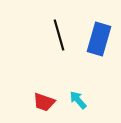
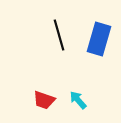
red trapezoid: moved 2 px up
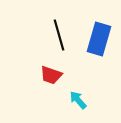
red trapezoid: moved 7 px right, 25 px up
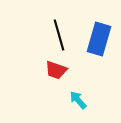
red trapezoid: moved 5 px right, 5 px up
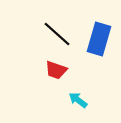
black line: moved 2 px left, 1 px up; rotated 32 degrees counterclockwise
cyan arrow: rotated 12 degrees counterclockwise
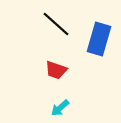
black line: moved 1 px left, 10 px up
cyan arrow: moved 18 px left, 8 px down; rotated 78 degrees counterclockwise
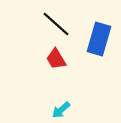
red trapezoid: moved 11 px up; rotated 40 degrees clockwise
cyan arrow: moved 1 px right, 2 px down
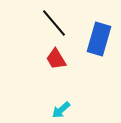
black line: moved 2 px left, 1 px up; rotated 8 degrees clockwise
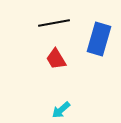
black line: rotated 60 degrees counterclockwise
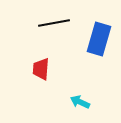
red trapezoid: moved 15 px left, 10 px down; rotated 35 degrees clockwise
cyan arrow: moved 19 px right, 8 px up; rotated 66 degrees clockwise
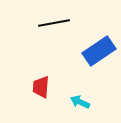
blue rectangle: moved 12 px down; rotated 40 degrees clockwise
red trapezoid: moved 18 px down
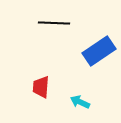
black line: rotated 12 degrees clockwise
